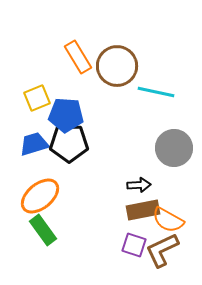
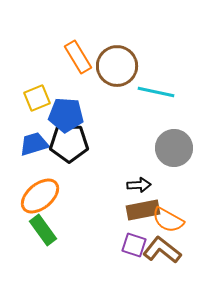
brown L-shape: rotated 63 degrees clockwise
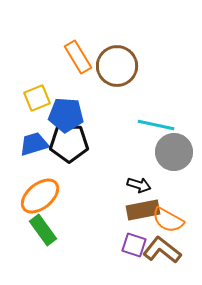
cyan line: moved 33 px down
gray circle: moved 4 px down
black arrow: rotated 20 degrees clockwise
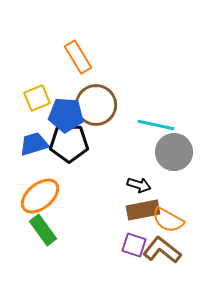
brown circle: moved 21 px left, 39 px down
